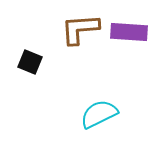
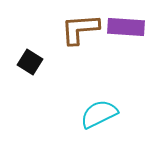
purple rectangle: moved 3 px left, 5 px up
black square: rotated 10 degrees clockwise
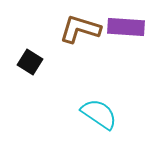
brown L-shape: rotated 21 degrees clockwise
cyan semicircle: rotated 60 degrees clockwise
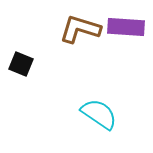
black square: moved 9 px left, 2 px down; rotated 10 degrees counterclockwise
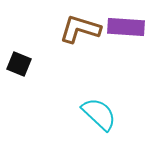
black square: moved 2 px left
cyan semicircle: rotated 9 degrees clockwise
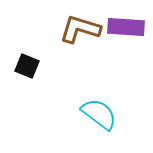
black square: moved 8 px right, 2 px down
cyan semicircle: rotated 6 degrees counterclockwise
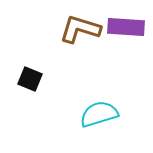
black square: moved 3 px right, 13 px down
cyan semicircle: rotated 54 degrees counterclockwise
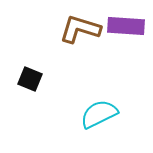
purple rectangle: moved 1 px up
cyan semicircle: rotated 9 degrees counterclockwise
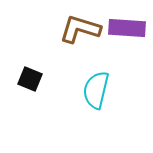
purple rectangle: moved 1 px right, 2 px down
cyan semicircle: moved 3 px left, 24 px up; rotated 51 degrees counterclockwise
